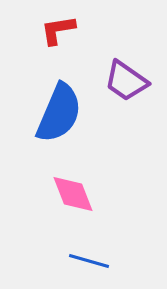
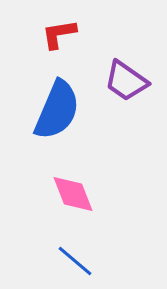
red L-shape: moved 1 px right, 4 px down
blue semicircle: moved 2 px left, 3 px up
blue line: moved 14 px left; rotated 24 degrees clockwise
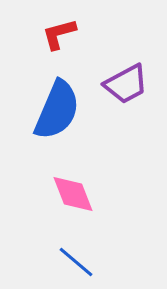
red L-shape: rotated 6 degrees counterclockwise
purple trapezoid: moved 3 px down; rotated 63 degrees counterclockwise
blue line: moved 1 px right, 1 px down
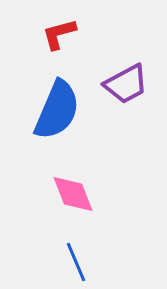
blue line: rotated 27 degrees clockwise
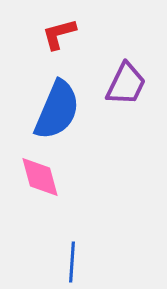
purple trapezoid: rotated 36 degrees counterclockwise
pink diamond: moved 33 px left, 17 px up; rotated 6 degrees clockwise
blue line: moved 4 px left; rotated 27 degrees clockwise
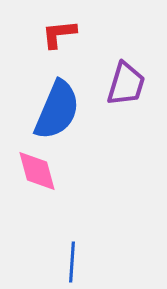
red L-shape: rotated 9 degrees clockwise
purple trapezoid: rotated 9 degrees counterclockwise
pink diamond: moved 3 px left, 6 px up
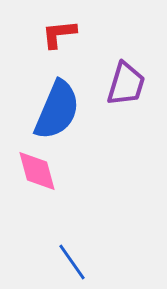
blue line: rotated 39 degrees counterclockwise
